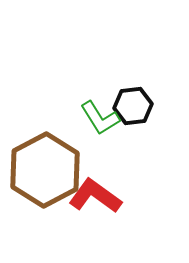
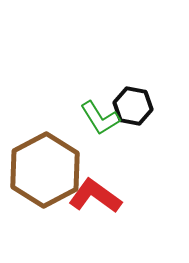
black hexagon: rotated 18 degrees clockwise
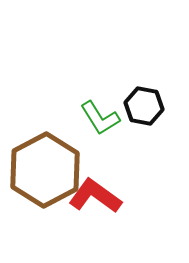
black hexagon: moved 11 px right
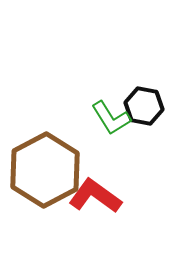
green L-shape: moved 11 px right
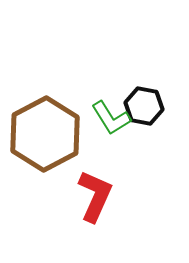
brown hexagon: moved 36 px up
red L-shape: rotated 78 degrees clockwise
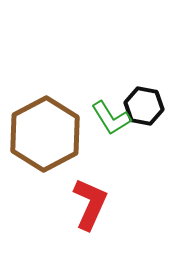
red L-shape: moved 5 px left, 8 px down
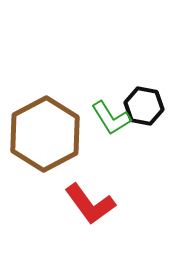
red L-shape: rotated 120 degrees clockwise
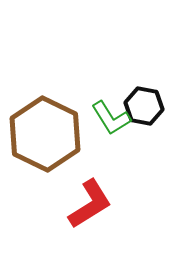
brown hexagon: rotated 6 degrees counterclockwise
red L-shape: rotated 86 degrees counterclockwise
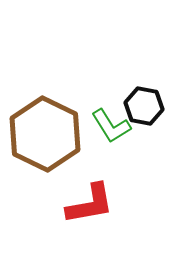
green L-shape: moved 8 px down
red L-shape: rotated 22 degrees clockwise
